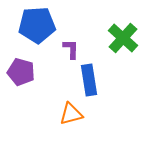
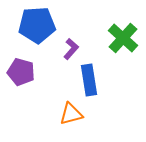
purple L-shape: rotated 40 degrees clockwise
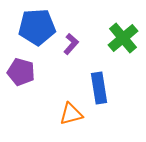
blue pentagon: moved 2 px down
green cross: rotated 8 degrees clockwise
purple L-shape: moved 5 px up
blue rectangle: moved 10 px right, 8 px down
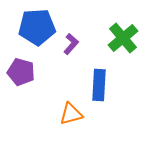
blue rectangle: moved 3 px up; rotated 12 degrees clockwise
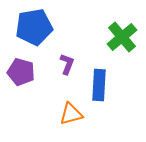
blue pentagon: moved 3 px left; rotated 6 degrees counterclockwise
green cross: moved 1 px left, 1 px up
purple L-shape: moved 4 px left, 20 px down; rotated 20 degrees counterclockwise
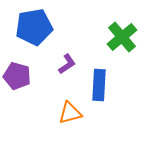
purple L-shape: rotated 35 degrees clockwise
purple pentagon: moved 4 px left, 4 px down
orange triangle: moved 1 px left, 1 px up
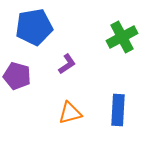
green cross: rotated 12 degrees clockwise
blue rectangle: moved 19 px right, 25 px down
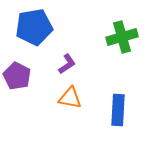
green cross: rotated 12 degrees clockwise
purple pentagon: rotated 12 degrees clockwise
orange triangle: moved 15 px up; rotated 25 degrees clockwise
